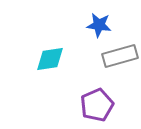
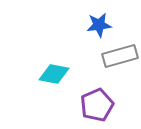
blue star: rotated 15 degrees counterclockwise
cyan diamond: moved 4 px right, 15 px down; rotated 20 degrees clockwise
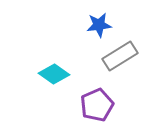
gray rectangle: rotated 16 degrees counterclockwise
cyan diamond: rotated 24 degrees clockwise
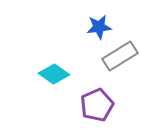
blue star: moved 2 px down
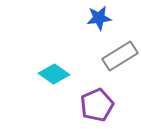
blue star: moved 9 px up
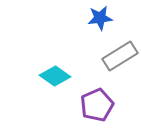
blue star: moved 1 px right
cyan diamond: moved 1 px right, 2 px down
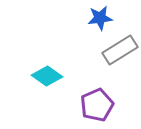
gray rectangle: moved 6 px up
cyan diamond: moved 8 px left
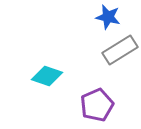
blue star: moved 8 px right, 1 px up; rotated 20 degrees clockwise
cyan diamond: rotated 16 degrees counterclockwise
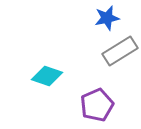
blue star: moved 1 px left, 1 px down; rotated 25 degrees counterclockwise
gray rectangle: moved 1 px down
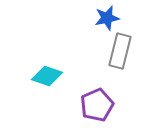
gray rectangle: rotated 44 degrees counterclockwise
